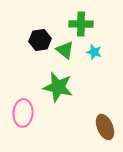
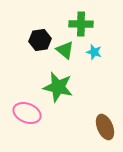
pink ellipse: moved 4 px right; rotated 72 degrees counterclockwise
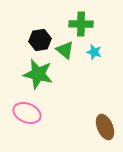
green star: moved 20 px left, 13 px up
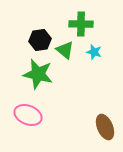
pink ellipse: moved 1 px right, 2 px down
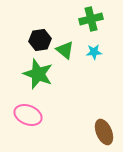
green cross: moved 10 px right, 5 px up; rotated 15 degrees counterclockwise
cyan star: rotated 21 degrees counterclockwise
green star: rotated 8 degrees clockwise
brown ellipse: moved 1 px left, 5 px down
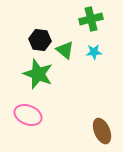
black hexagon: rotated 15 degrees clockwise
brown ellipse: moved 2 px left, 1 px up
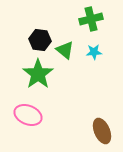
green star: rotated 16 degrees clockwise
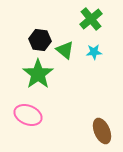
green cross: rotated 25 degrees counterclockwise
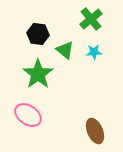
black hexagon: moved 2 px left, 6 px up
pink ellipse: rotated 12 degrees clockwise
brown ellipse: moved 7 px left
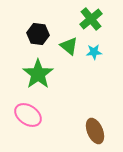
green triangle: moved 4 px right, 4 px up
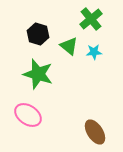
black hexagon: rotated 10 degrees clockwise
green star: rotated 20 degrees counterclockwise
brown ellipse: moved 1 px down; rotated 10 degrees counterclockwise
